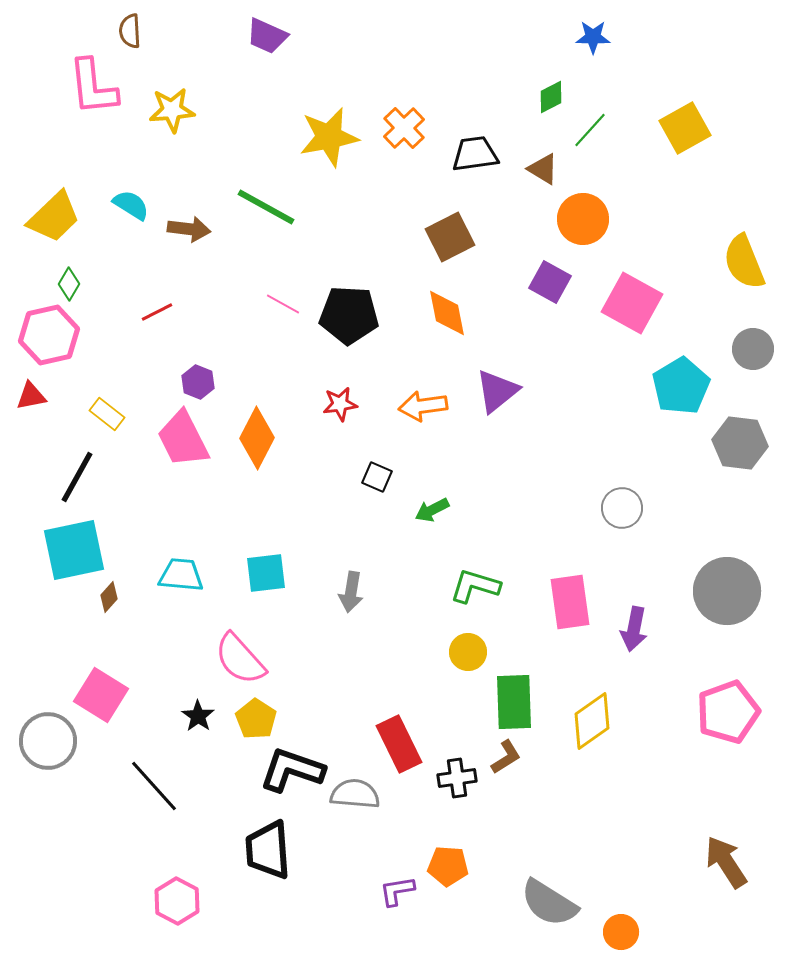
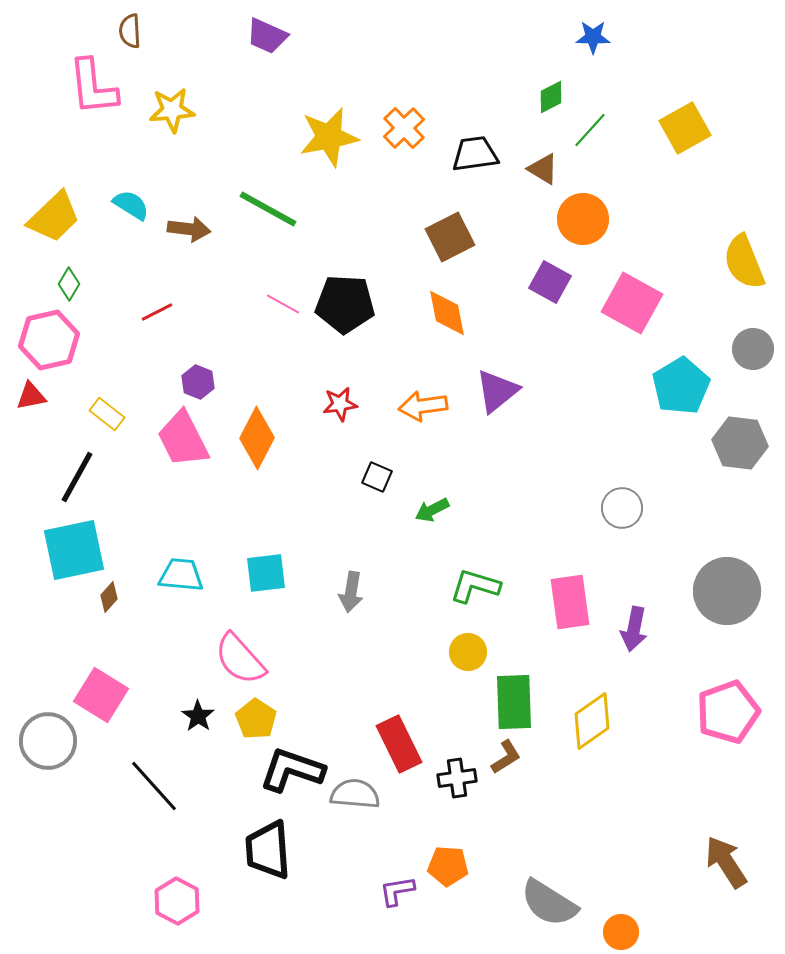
green line at (266, 207): moved 2 px right, 2 px down
black pentagon at (349, 315): moved 4 px left, 11 px up
pink hexagon at (49, 335): moved 5 px down
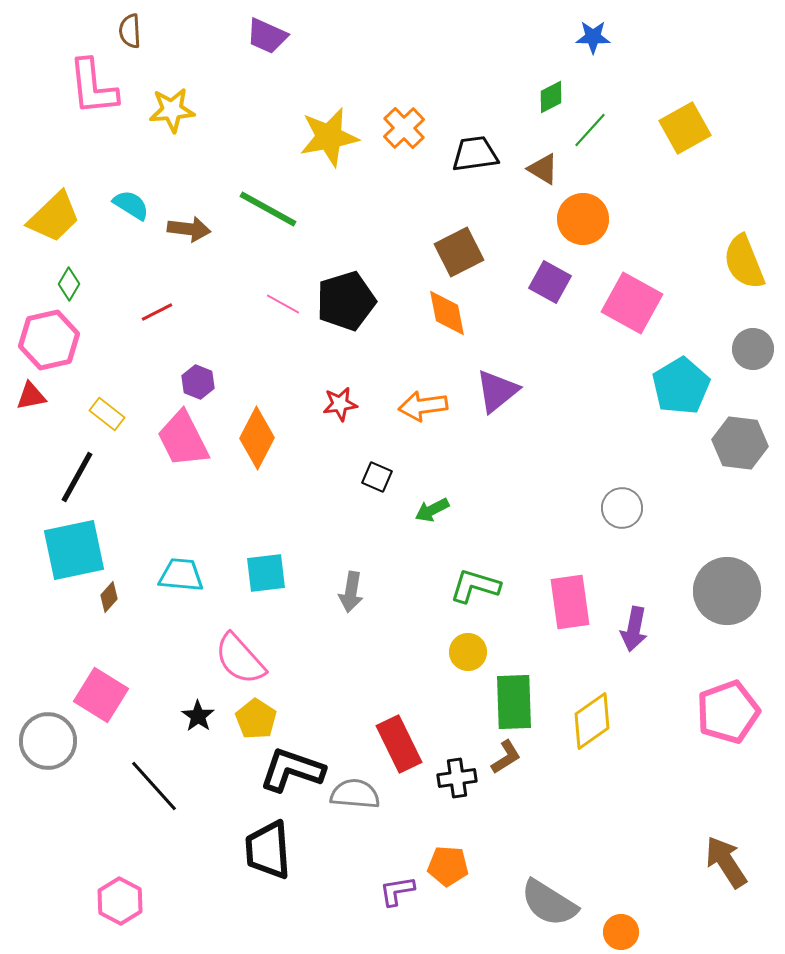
brown square at (450, 237): moved 9 px right, 15 px down
black pentagon at (345, 304): moved 1 px right, 3 px up; rotated 20 degrees counterclockwise
pink hexagon at (177, 901): moved 57 px left
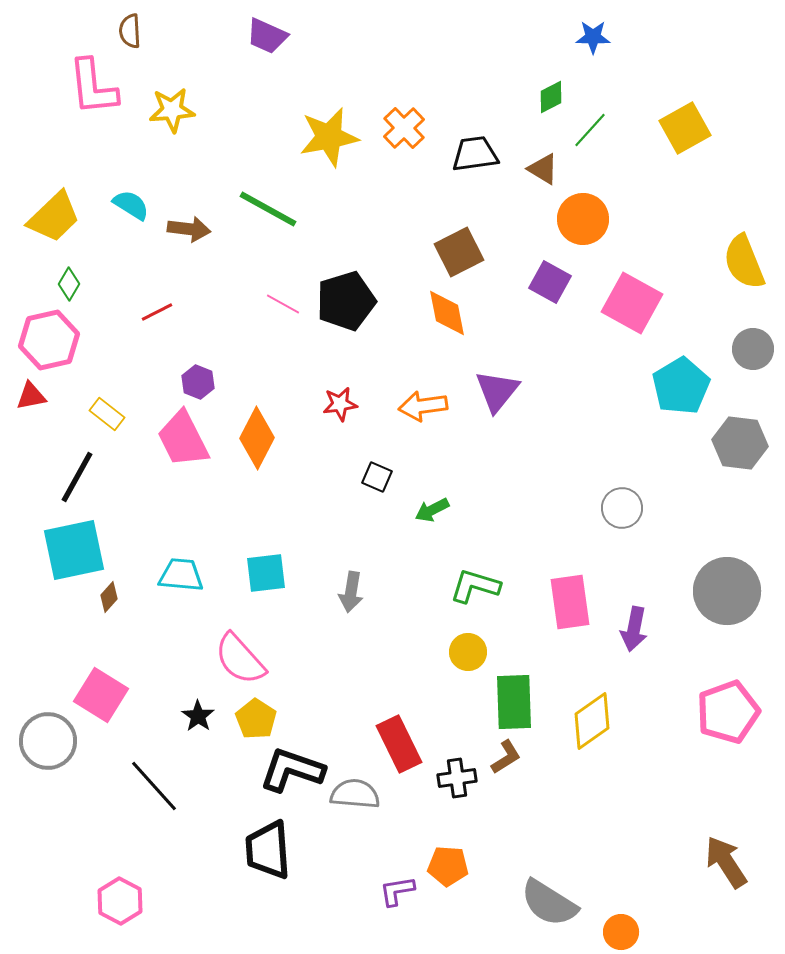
purple triangle at (497, 391): rotated 12 degrees counterclockwise
